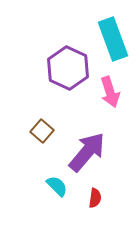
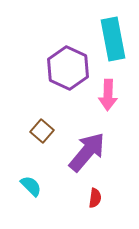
cyan rectangle: rotated 9 degrees clockwise
pink arrow: moved 2 px left, 3 px down; rotated 20 degrees clockwise
cyan semicircle: moved 26 px left
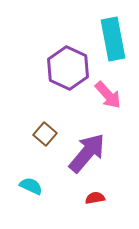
pink arrow: rotated 44 degrees counterclockwise
brown square: moved 3 px right, 3 px down
purple arrow: moved 1 px down
cyan semicircle: rotated 20 degrees counterclockwise
red semicircle: rotated 108 degrees counterclockwise
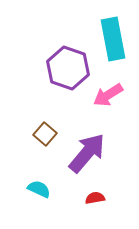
purple hexagon: rotated 6 degrees counterclockwise
pink arrow: rotated 100 degrees clockwise
cyan semicircle: moved 8 px right, 3 px down
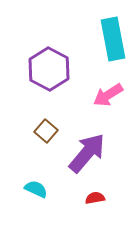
purple hexagon: moved 19 px left, 1 px down; rotated 9 degrees clockwise
brown square: moved 1 px right, 3 px up
cyan semicircle: moved 3 px left
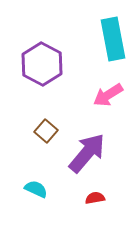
purple hexagon: moved 7 px left, 5 px up
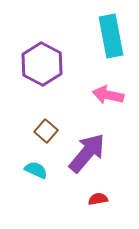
cyan rectangle: moved 2 px left, 3 px up
pink arrow: rotated 44 degrees clockwise
cyan semicircle: moved 19 px up
red semicircle: moved 3 px right, 1 px down
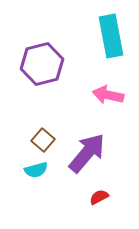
purple hexagon: rotated 18 degrees clockwise
brown square: moved 3 px left, 9 px down
cyan semicircle: rotated 140 degrees clockwise
red semicircle: moved 1 px right, 2 px up; rotated 18 degrees counterclockwise
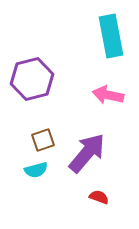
purple hexagon: moved 10 px left, 15 px down
brown square: rotated 30 degrees clockwise
red semicircle: rotated 48 degrees clockwise
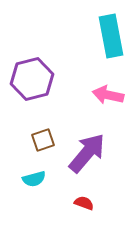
cyan semicircle: moved 2 px left, 9 px down
red semicircle: moved 15 px left, 6 px down
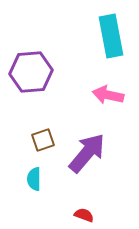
purple hexagon: moved 1 px left, 7 px up; rotated 9 degrees clockwise
cyan semicircle: rotated 105 degrees clockwise
red semicircle: moved 12 px down
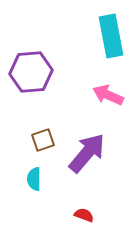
pink arrow: rotated 12 degrees clockwise
